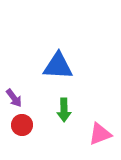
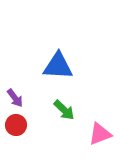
purple arrow: moved 1 px right
green arrow: rotated 45 degrees counterclockwise
red circle: moved 6 px left
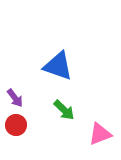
blue triangle: rotated 16 degrees clockwise
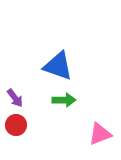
green arrow: moved 10 px up; rotated 45 degrees counterclockwise
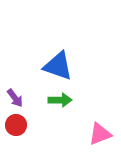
green arrow: moved 4 px left
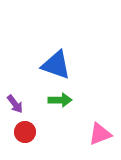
blue triangle: moved 2 px left, 1 px up
purple arrow: moved 6 px down
red circle: moved 9 px right, 7 px down
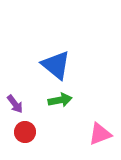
blue triangle: rotated 20 degrees clockwise
green arrow: rotated 10 degrees counterclockwise
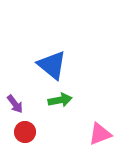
blue triangle: moved 4 px left
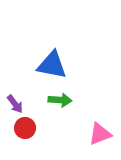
blue triangle: rotated 28 degrees counterclockwise
green arrow: rotated 15 degrees clockwise
red circle: moved 4 px up
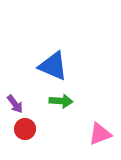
blue triangle: moved 1 px right, 1 px down; rotated 12 degrees clockwise
green arrow: moved 1 px right, 1 px down
red circle: moved 1 px down
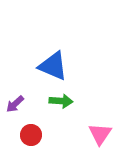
purple arrow: rotated 84 degrees clockwise
red circle: moved 6 px right, 6 px down
pink triangle: rotated 35 degrees counterclockwise
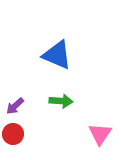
blue triangle: moved 4 px right, 11 px up
purple arrow: moved 2 px down
red circle: moved 18 px left, 1 px up
